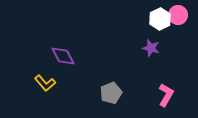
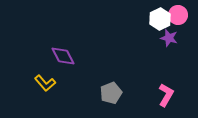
purple star: moved 18 px right, 10 px up
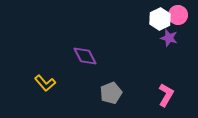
purple diamond: moved 22 px right
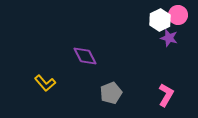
white hexagon: moved 1 px down
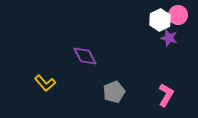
gray pentagon: moved 3 px right, 1 px up
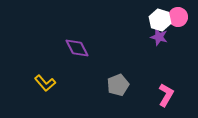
pink circle: moved 2 px down
white hexagon: rotated 15 degrees counterclockwise
purple star: moved 10 px left, 1 px up
purple diamond: moved 8 px left, 8 px up
gray pentagon: moved 4 px right, 7 px up
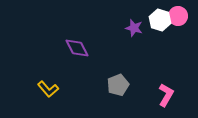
pink circle: moved 1 px up
purple star: moved 25 px left, 9 px up
yellow L-shape: moved 3 px right, 6 px down
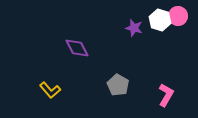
gray pentagon: rotated 20 degrees counterclockwise
yellow L-shape: moved 2 px right, 1 px down
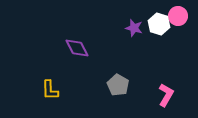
white hexagon: moved 1 px left, 4 px down
yellow L-shape: rotated 40 degrees clockwise
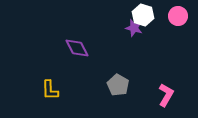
white hexagon: moved 16 px left, 9 px up
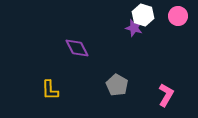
gray pentagon: moved 1 px left
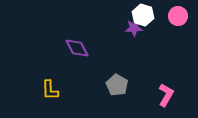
purple star: rotated 18 degrees counterclockwise
